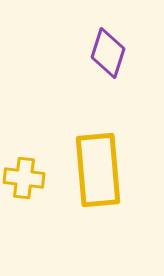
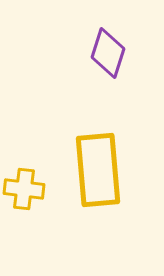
yellow cross: moved 11 px down
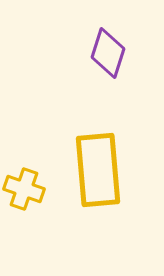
yellow cross: rotated 12 degrees clockwise
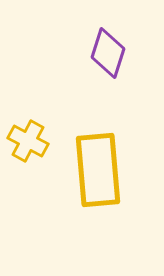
yellow cross: moved 4 px right, 48 px up; rotated 9 degrees clockwise
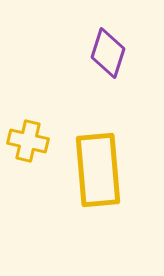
yellow cross: rotated 15 degrees counterclockwise
